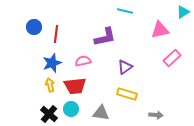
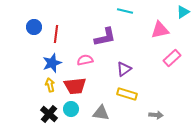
pink semicircle: moved 2 px right, 1 px up
purple triangle: moved 1 px left, 2 px down
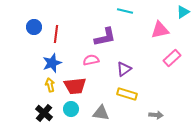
pink semicircle: moved 6 px right
black cross: moved 5 px left, 1 px up
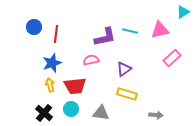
cyan line: moved 5 px right, 20 px down
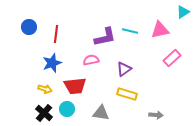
blue circle: moved 5 px left
yellow arrow: moved 5 px left, 4 px down; rotated 120 degrees clockwise
cyan circle: moved 4 px left
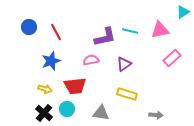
red line: moved 2 px up; rotated 36 degrees counterclockwise
blue star: moved 1 px left, 2 px up
purple triangle: moved 5 px up
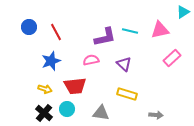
purple triangle: rotated 42 degrees counterclockwise
